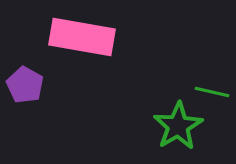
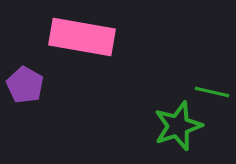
green star: rotated 12 degrees clockwise
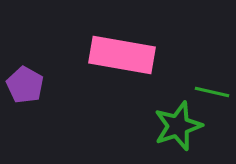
pink rectangle: moved 40 px right, 18 px down
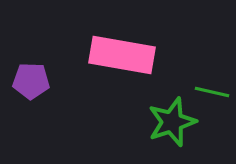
purple pentagon: moved 6 px right, 4 px up; rotated 27 degrees counterclockwise
green star: moved 6 px left, 4 px up
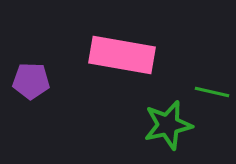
green star: moved 4 px left, 3 px down; rotated 6 degrees clockwise
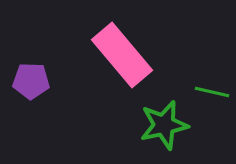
pink rectangle: rotated 40 degrees clockwise
green star: moved 4 px left
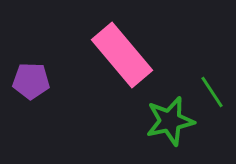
green line: rotated 44 degrees clockwise
green star: moved 6 px right, 4 px up
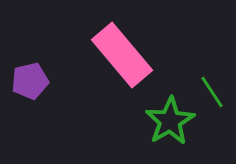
purple pentagon: moved 1 px left; rotated 15 degrees counterclockwise
green star: rotated 18 degrees counterclockwise
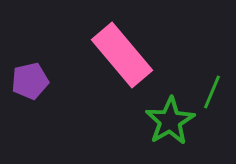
green line: rotated 56 degrees clockwise
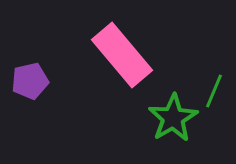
green line: moved 2 px right, 1 px up
green star: moved 3 px right, 3 px up
